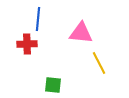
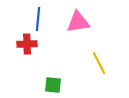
pink triangle: moved 3 px left, 11 px up; rotated 15 degrees counterclockwise
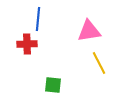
pink triangle: moved 11 px right, 9 px down
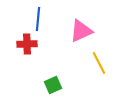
pink triangle: moved 8 px left; rotated 15 degrees counterclockwise
green square: rotated 30 degrees counterclockwise
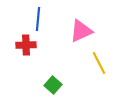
red cross: moved 1 px left, 1 px down
green square: rotated 24 degrees counterclockwise
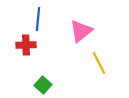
pink triangle: rotated 15 degrees counterclockwise
green square: moved 10 px left
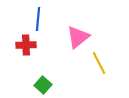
pink triangle: moved 3 px left, 6 px down
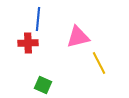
pink triangle: rotated 25 degrees clockwise
red cross: moved 2 px right, 2 px up
green square: rotated 18 degrees counterclockwise
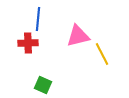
pink triangle: moved 1 px up
yellow line: moved 3 px right, 9 px up
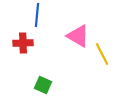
blue line: moved 1 px left, 4 px up
pink triangle: rotated 45 degrees clockwise
red cross: moved 5 px left
